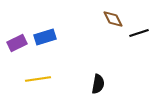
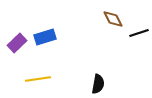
purple rectangle: rotated 18 degrees counterclockwise
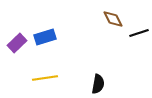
yellow line: moved 7 px right, 1 px up
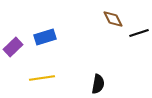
purple rectangle: moved 4 px left, 4 px down
yellow line: moved 3 px left
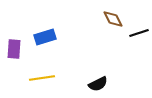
purple rectangle: moved 1 px right, 2 px down; rotated 42 degrees counterclockwise
black semicircle: rotated 54 degrees clockwise
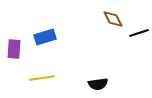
black semicircle: rotated 18 degrees clockwise
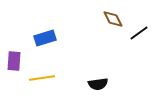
black line: rotated 18 degrees counterclockwise
blue rectangle: moved 1 px down
purple rectangle: moved 12 px down
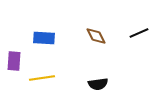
brown diamond: moved 17 px left, 17 px down
black line: rotated 12 degrees clockwise
blue rectangle: moved 1 px left; rotated 20 degrees clockwise
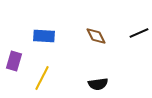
blue rectangle: moved 2 px up
purple rectangle: rotated 12 degrees clockwise
yellow line: rotated 55 degrees counterclockwise
